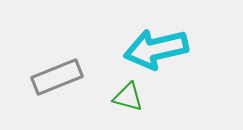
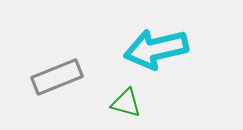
green triangle: moved 2 px left, 6 px down
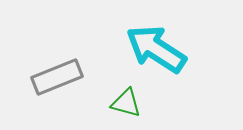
cyan arrow: rotated 46 degrees clockwise
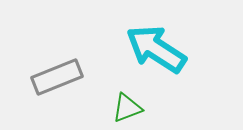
green triangle: moved 1 px right, 5 px down; rotated 36 degrees counterclockwise
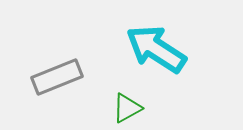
green triangle: rotated 8 degrees counterclockwise
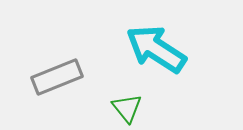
green triangle: rotated 40 degrees counterclockwise
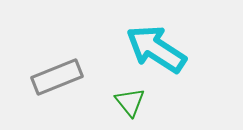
green triangle: moved 3 px right, 6 px up
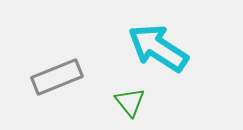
cyan arrow: moved 2 px right, 1 px up
